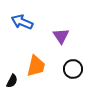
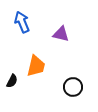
blue arrow: rotated 45 degrees clockwise
purple triangle: moved 2 px up; rotated 42 degrees counterclockwise
black circle: moved 18 px down
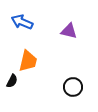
blue arrow: rotated 45 degrees counterclockwise
purple triangle: moved 8 px right, 3 px up
orange trapezoid: moved 8 px left, 5 px up
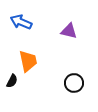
blue arrow: moved 1 px left
orange trapezoid: rotated 25 degrees counterclockwise
black circle: moved 1 px right, 4 px up
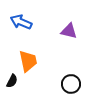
black circle: moved 3 px left, 1 px down
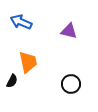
orange trapezoid: moved 1 px down
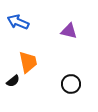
blue arrow: moved 3 px left
black semicircle: moved 1 px right; rotated 24 degrees clockwise
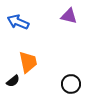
purple triangle: moved 15 px up
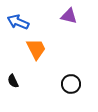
orange trapezoid: moved 8 px right, 13 px up; rotated 15 degrees counterclockwise
black semicircle: rotated 104 degrees clockwise
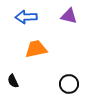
blue arrow: moved 8 px right, 5 px up; rotated 25 degrees counterclockwise
orange trapezoid: rotated 75 degrees counterclockwise
black circle: moved 2 px left
